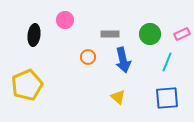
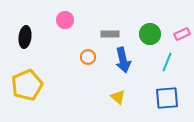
black ellipse: moved 9 px left, 2 px down
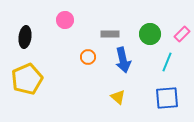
pink rectangle: rotated 21 degrees counterclockwise
yellow pentagon: moved 6 px up
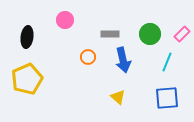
black ellipse: moved 2 px right
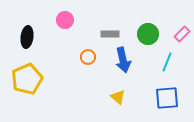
green circle: moved 2 px left
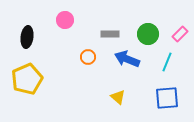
pink rectangle: moved 2 px left
blue arrow: moved 4 px right, 1 px up; rotated 125 degrees clockwise
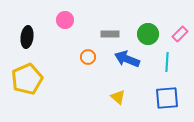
cyan line: rotated 18 degrees counterclockwise
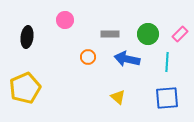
blue arrow: rotated 10 degrees counterclockwise
yellow pentagon: moved 2 px left, 9 px down
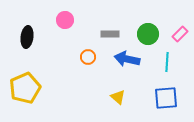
blue square: moved 1 px left
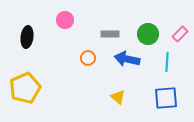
orange circle: moved 1 px down
